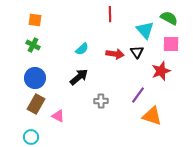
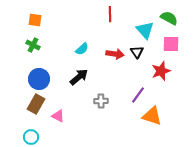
blue circle: moved 4 px right, 1 px down
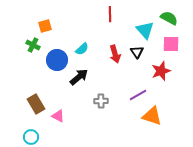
orange square: moved 10 px right, 6 px down; rotated 24 degrees counterclockwise
red arrow: rotated 66 degrees clockwise
blue circle: moved 18 px right, 19 px up
purple line: rotated 24 degrees clockwise
brown rectangle: rotated 60 degrees counterclockwise
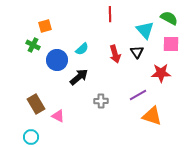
red star: moved 2 px down; rotated 18 degrees clockwise
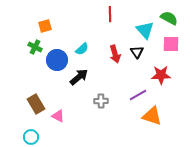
green cross: moved 2 px right, 2 px down
red star: moved 2 px down
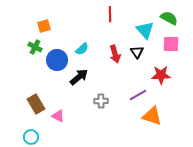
orange square: moved 1 px left
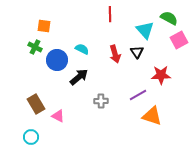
orange square: rotated 24 degrees clockwise
pink square: moved 8 px right, 4 px up; rotated 30 degrees counterclockwise
cyan semicircle: rotated 112 degrees counterclockwise
